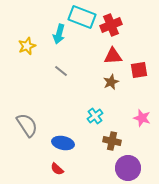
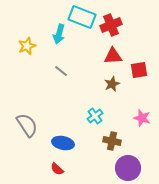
brown star: moved 1 px right, 2 px down
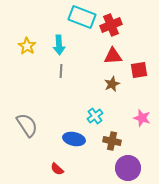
cyan arrow: moved 11 px down; rotated 18 degrees counterclockwise
yellow star: rotated 18 degrees counterclockwise
gray line: rotated 56 degrees clockwise
blue ellipse: moved 11 px right, 4 px up
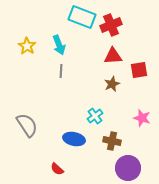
cyan arrow: rotated 18 degrees counterclockwise
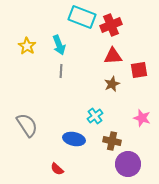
purple circle: moved 4 px up
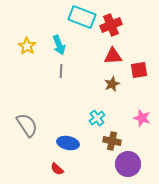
cyan cross: moved 2 px right, 2 px down
blue ellipse: moved 6 px left, 4 px down
